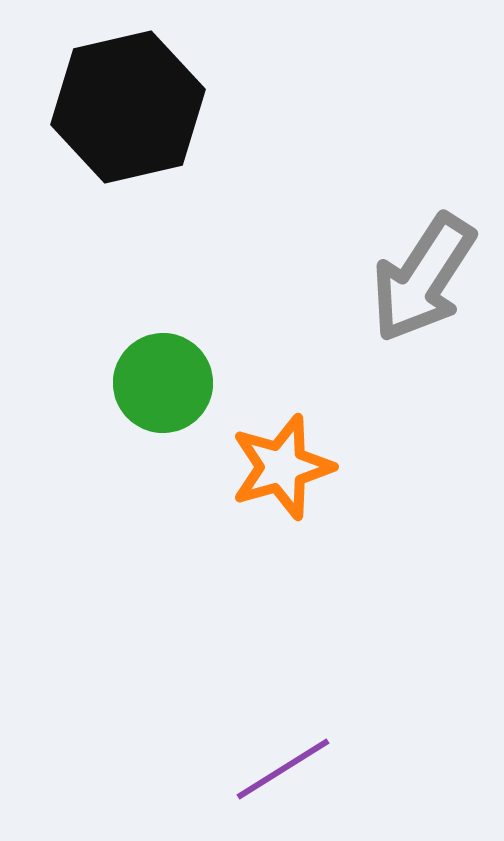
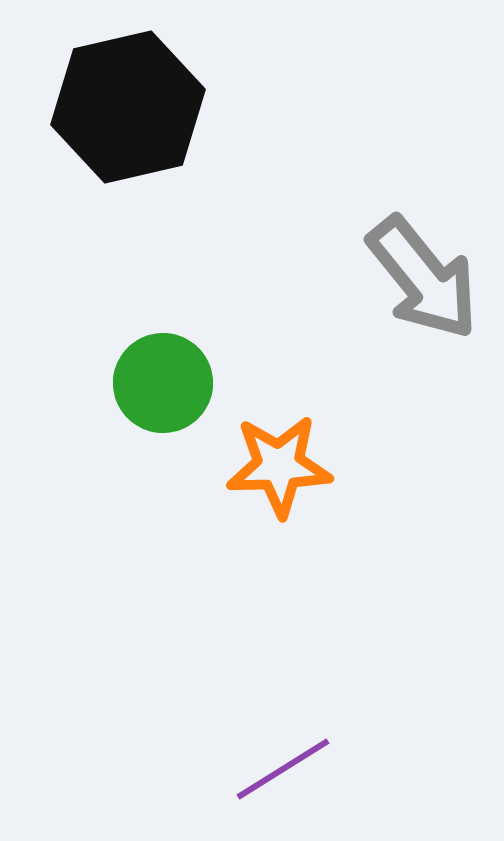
gray arrow: rotated 72 degrees counterclockwise
orange star: moved 3 px left, 1 px up; rotated 14 degrees clockwise
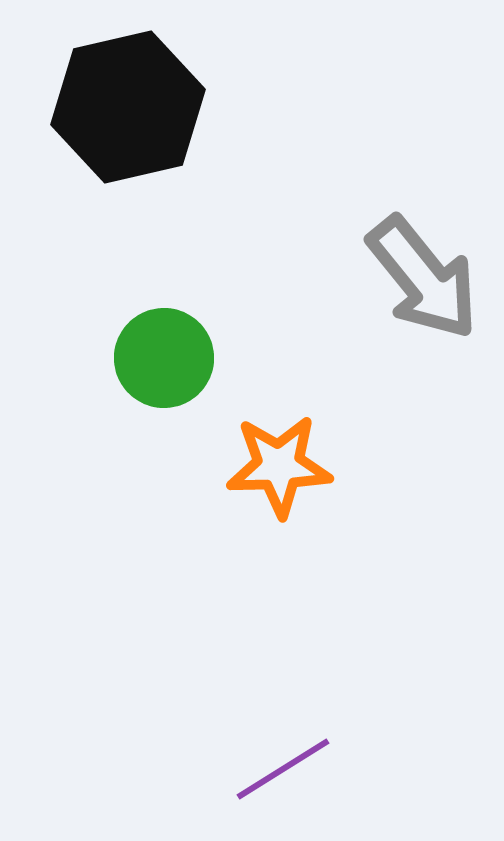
green circle: moved 1 px right, 25 px up
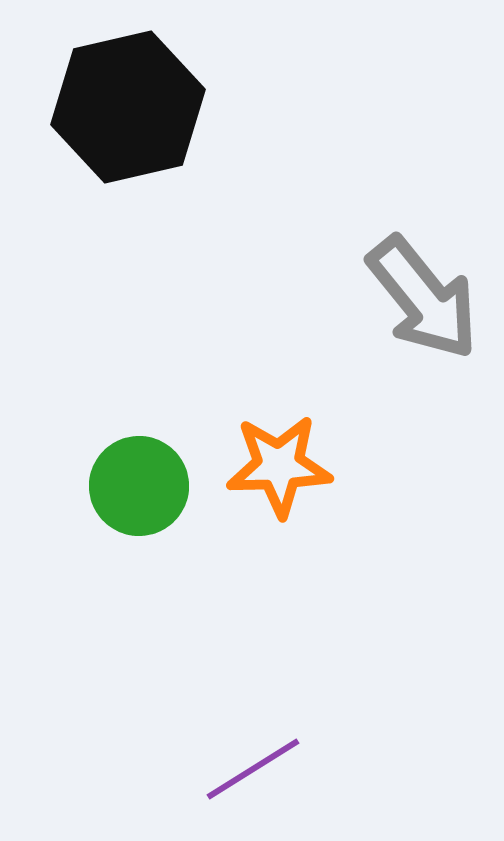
gray arrow: moved 20 px down
green circle: moved 25 px left, 128 px down
purple line: moved 30 px left
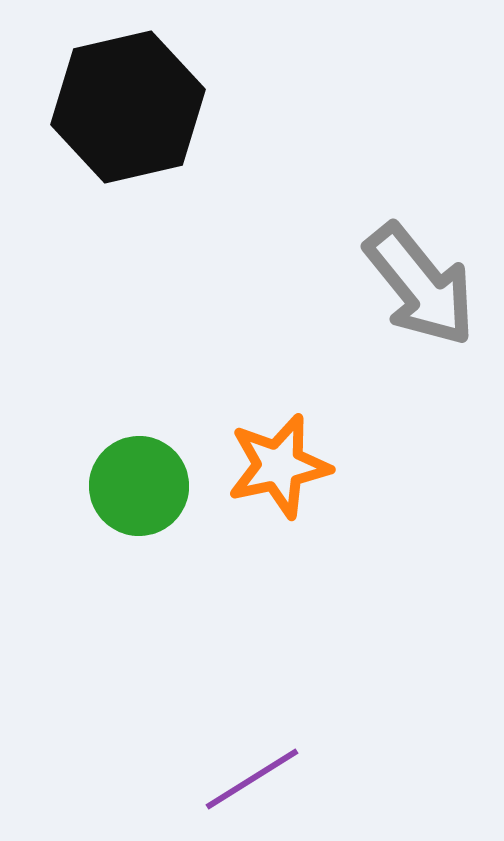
gray arrow: moved 3 px left, 13 px up
orange star: rotated 10 degrees counterclockwise
purple line: moved 1 px left, 10 px down
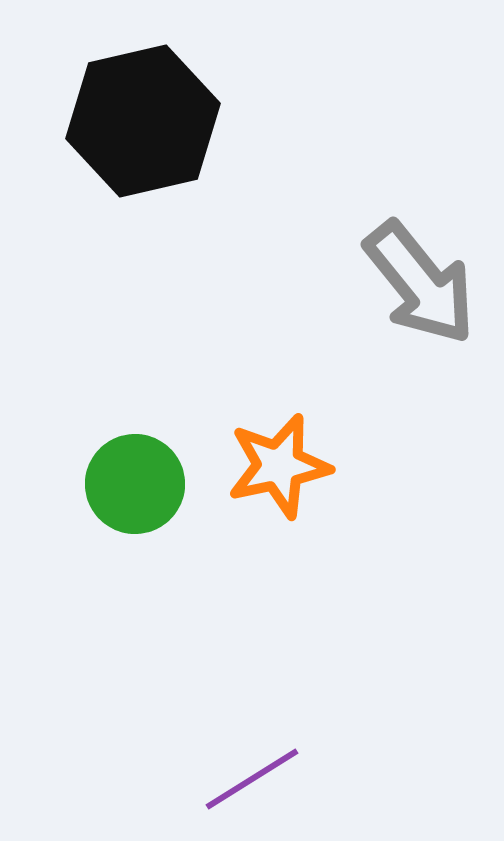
black hexagon: moved 15 px right, 14 px down
gray arrow: moved 2 px up
green circle: moved 4 px left, 2 px up
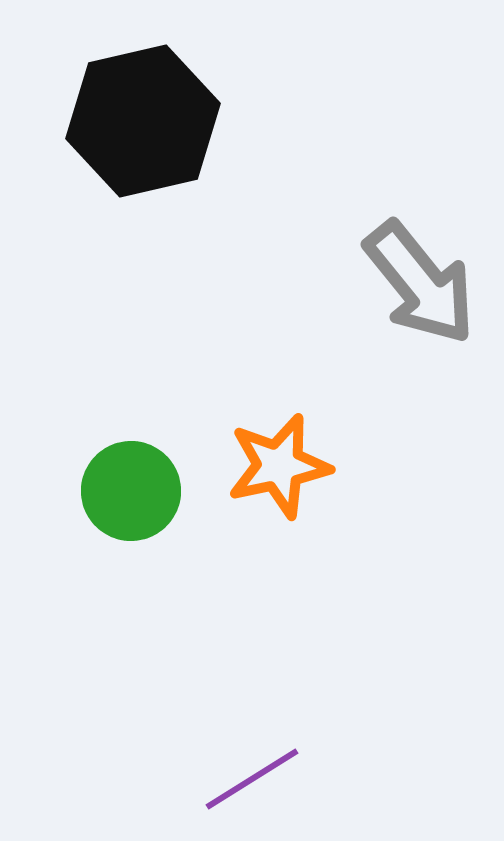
green circle: moved 4 px left, 7 px down
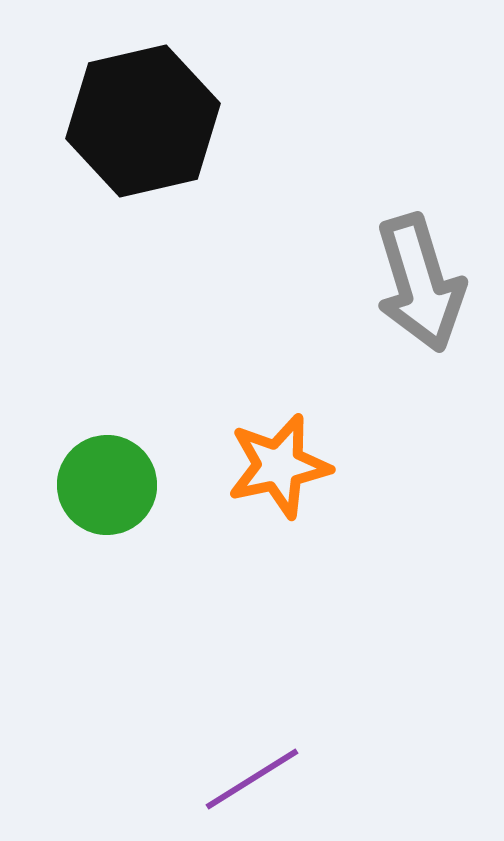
gray arrow: rotated 22 degrees clockwise
green circle: moved 24 px left, 6 px up
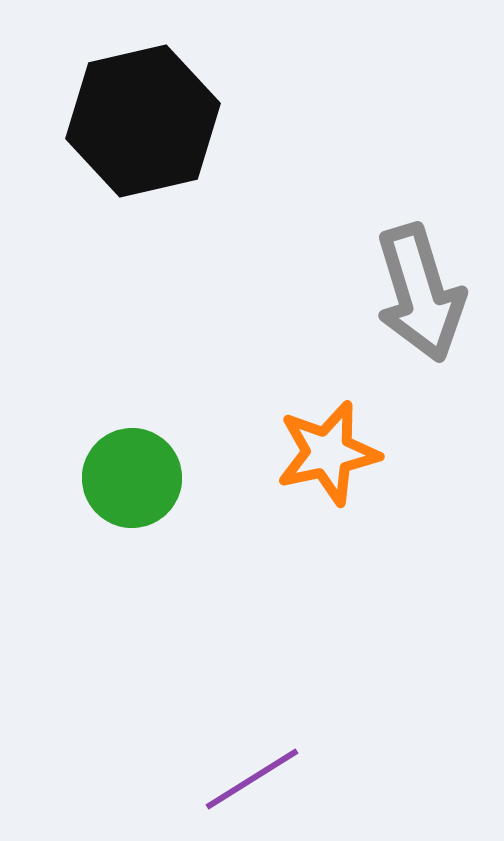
gray arrow: moved 10 px down
orange star: moved 49 px right, 13 px up
green circle: moved 25 px right, 7 px up
